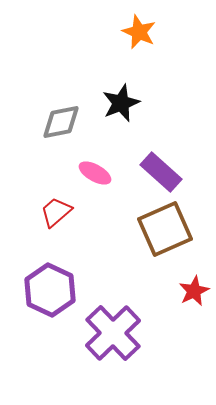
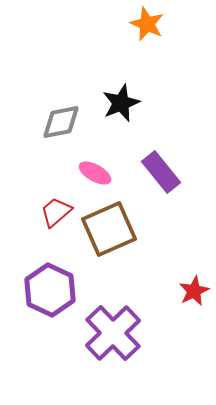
orange star: moved 8 px right, 8 px up
purple rectangle: rotated 9 degrees clockwise
brown square: moved 56 px left
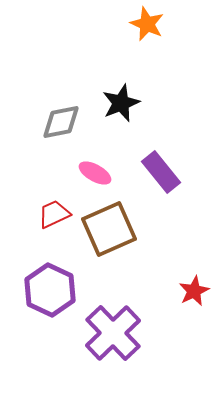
red trapezoid: moved 2 px left, 2 px down; rotated 16 degrees clockwise
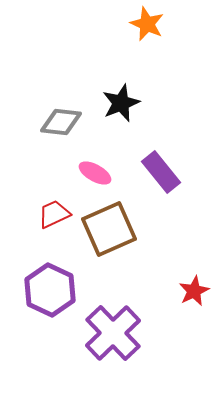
gray diamond: rotated 18 degrees clockwise
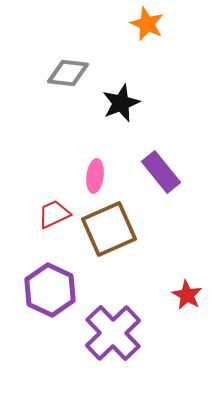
gray diamond: moved 7 px right, 49 px up
pink ellipse: moved 3 px down; rotated 68 degrees clockwise
red star: moved 7 px left, 4 px down; rotated 16 degrees counterclockwise
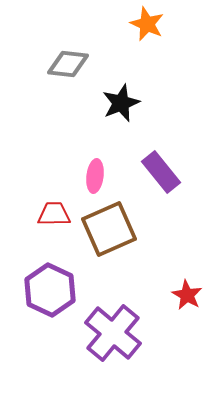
gray diamond: moved 9 px up
red trapezoid: rotated 24 degrees clockwise
purple cross: rotated 6 degrees counterclockwise
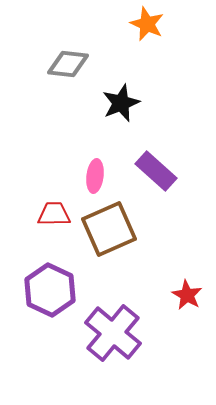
purple rectangle: moved 5 px left, 1 px up; rotated 9 degrees counterclockwise
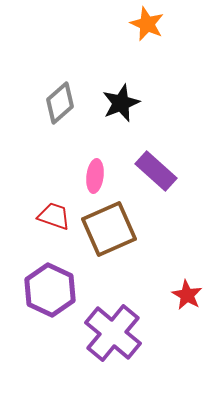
gray diamond: moved 8 px left, 39 px down; rotated 48 degrees counterclockwise
red trapezoid: moved 2 px down; rotated 20 degrees clockwise
